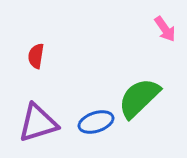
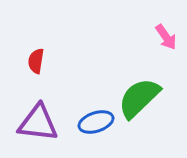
pink arrow: moved 1 px right, 8 px down
red semicircle: moved 5 px down
purple triangle: rotated 24 degrees clockwise
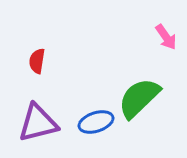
red semicircle: moved 1 px right
purple triangle: rotated 21 degrees counterclockwise
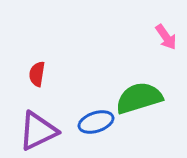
red semicircle: moved 13 px down
green semicircle: rotated 27 degrees clockwise
purple triangle: moved 8 px down; rotated 12 degrees counterclockwise
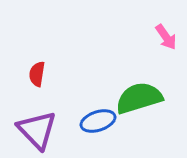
blue ellipse: moved 2 px right, 1 px up
purple triangle: moved 1 px left, 1 px up; rotated 48 degrees counterclockwise
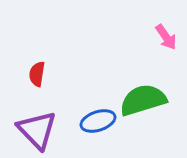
green semicircle: moved 4 px right, 2 px down
